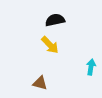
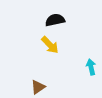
cyan arrow: rotated 21 degrees counterclockwise
brown triangle: moved 2 px left, 4 px down; rotated 49 degrees counterclockwise
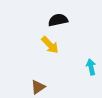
black semicircle: moved 3 px right
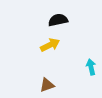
yellow arrow: rotated 72 degrees counterclockwise
brown triangle: moved 9 px right, 2 px up; rotated 14 degrees clockwise
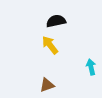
black semicircle: moved 2 px left, 1 px down
yellow arrow: rotated 102 degrees counterclockwise
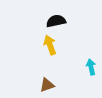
yellow arrow: rotated 18 degrees clockwise
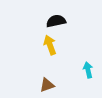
cyan arrow: moved 3 px left, 3 px down
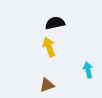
black semicircle: moved 1 px left, 2 px down
yellow arrow: moved 1 px left, 2 px down
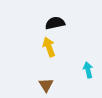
brown triangle: moved 1 px left; rotated 42 degrees counterclockwise
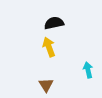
black semicircle: moved 1 px left
